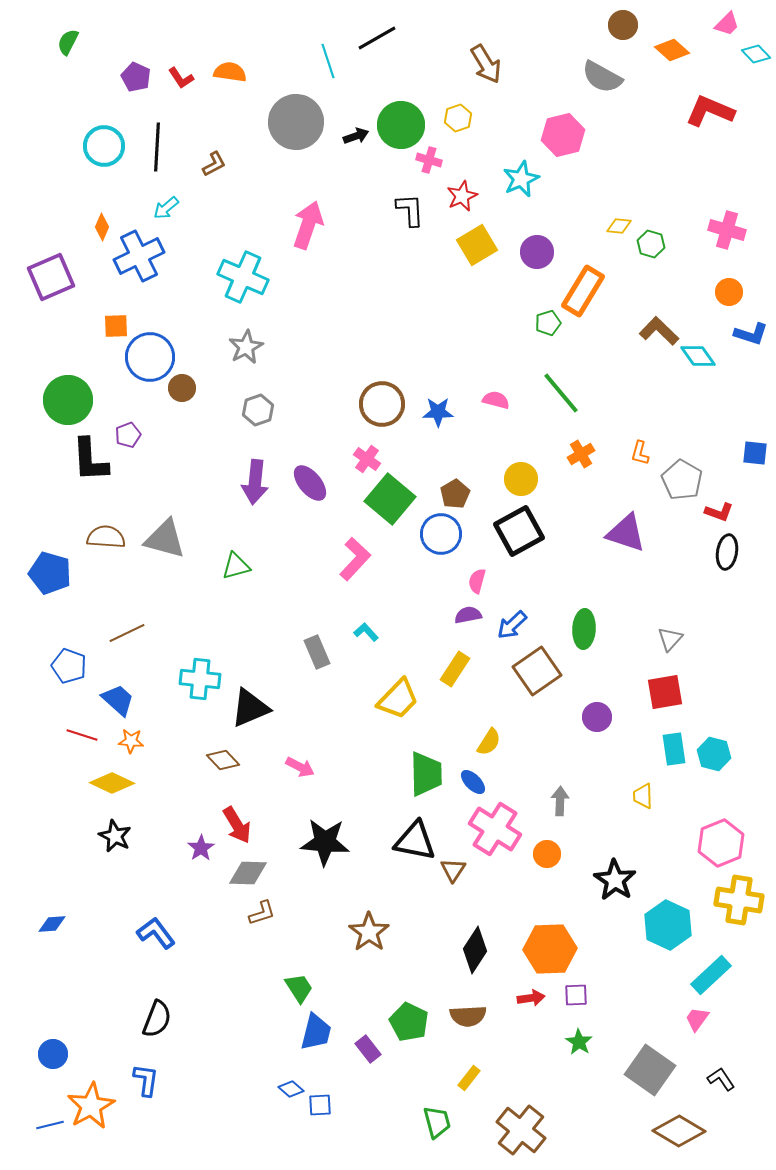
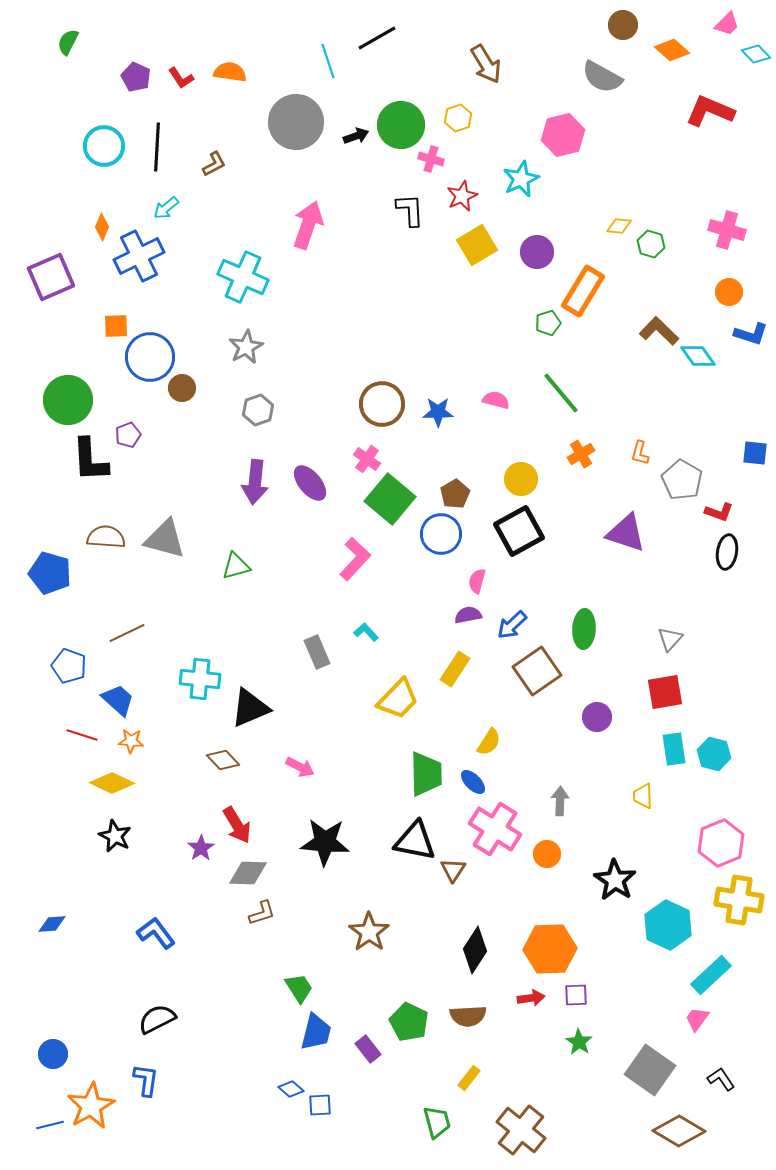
pink cross at (429, 160): moved 2 px right, 1 px up
black semicircle at (157, 1019): rotated 138 degrees counterclockwise
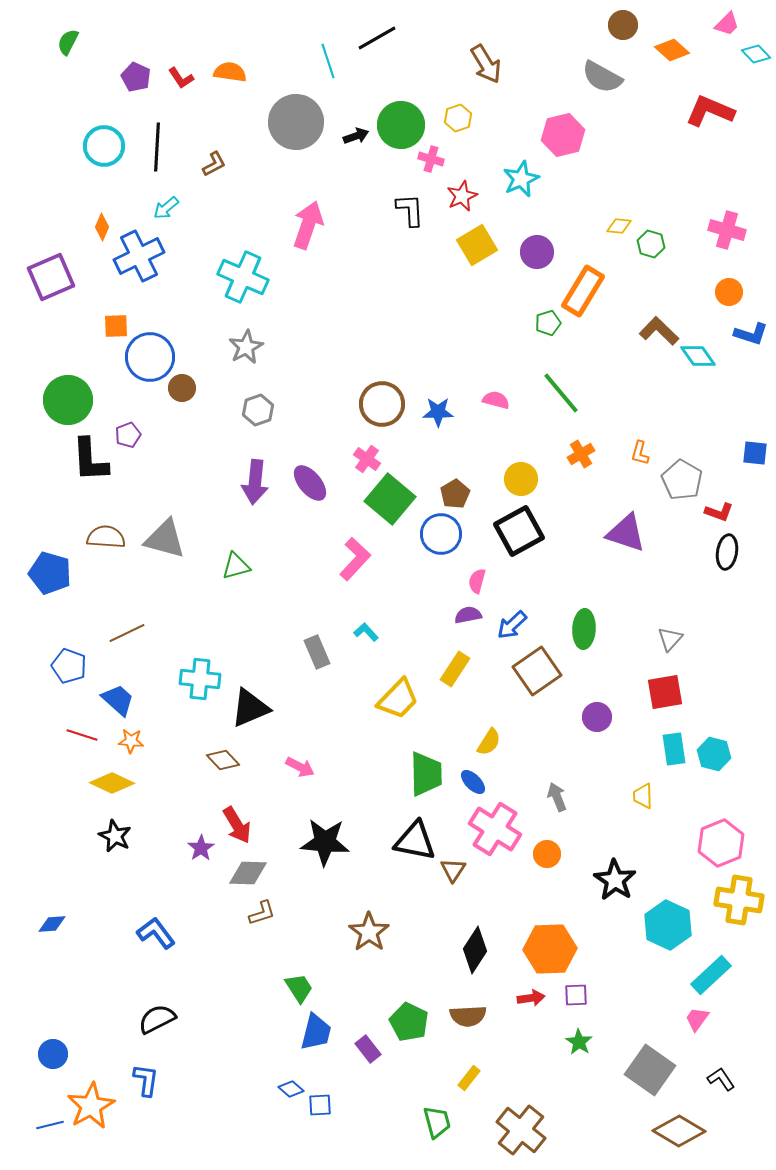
gray arrow at (560, 801): moved 3 px left, 4 px up; rotated 24 degrees counterclockwise
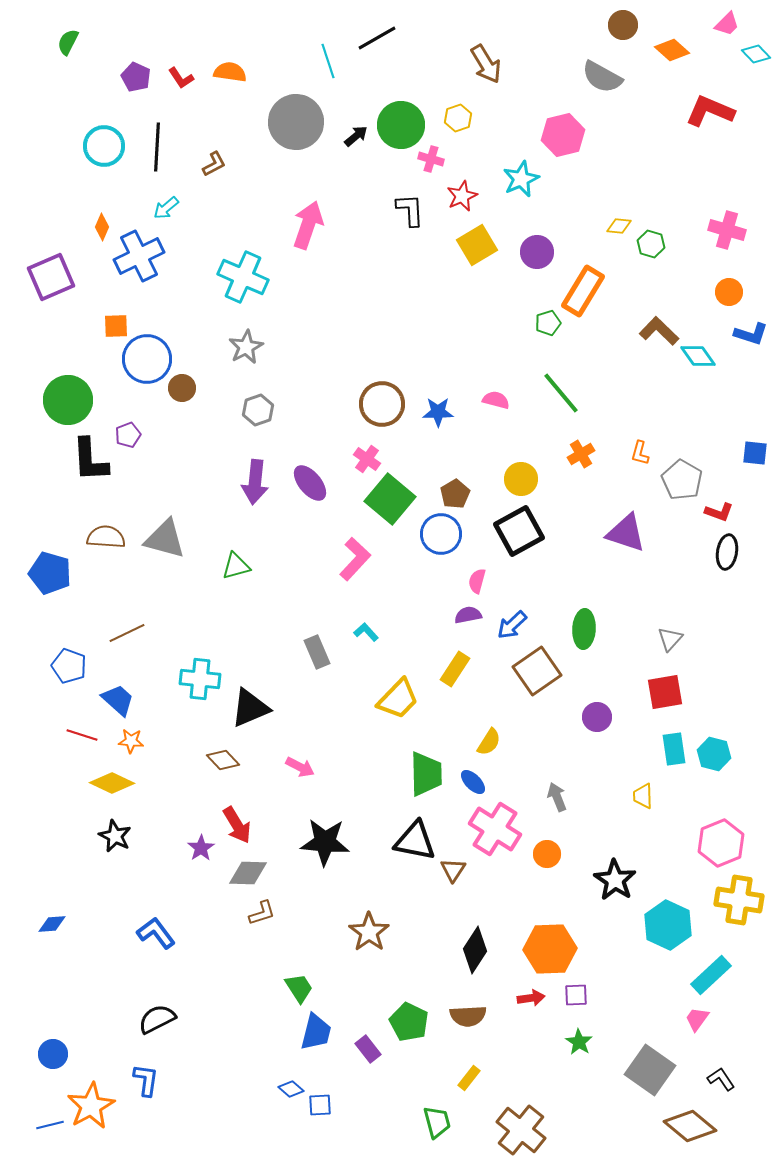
black arrow at (356, 136): rotated 20 degrees counterclockwise
blue circle at (150, 357): moved 3 px left, 2 px down
brown diamond at (679, 1131): moved 11 px right, 5 px up; rotated 9 degrees clockwise
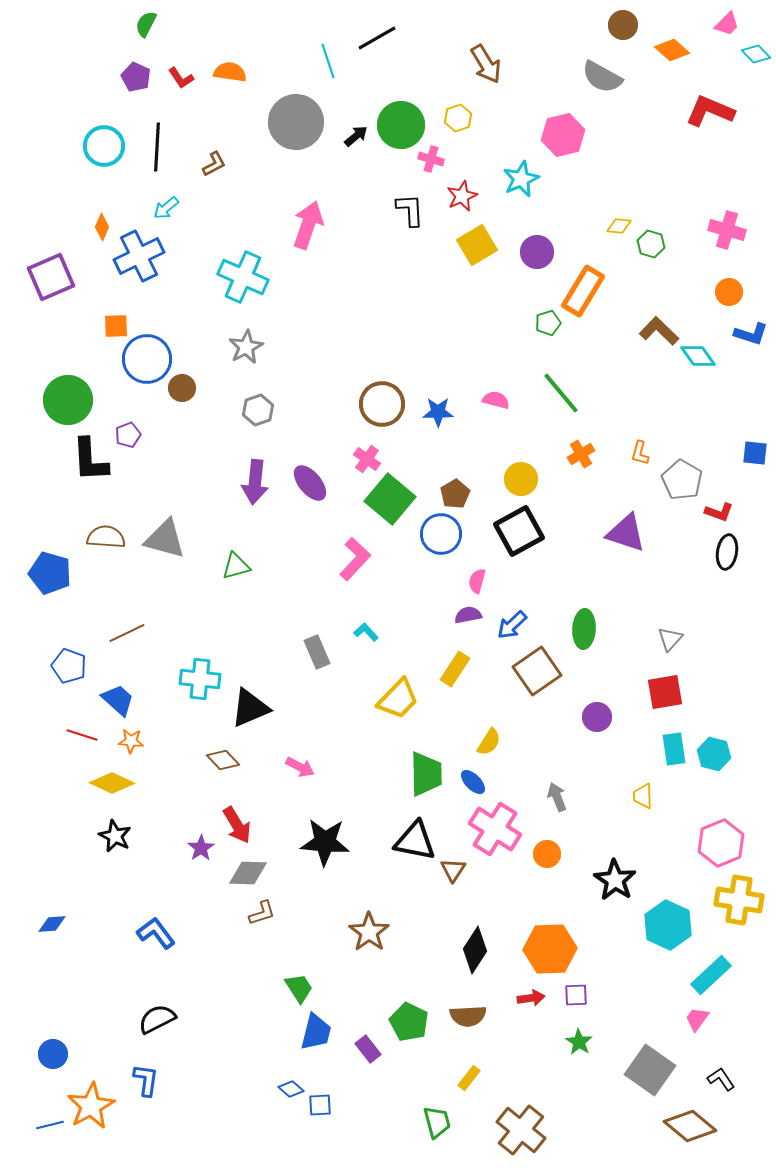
green semicircle at (68, 42): moved 78 px right, 18 px up
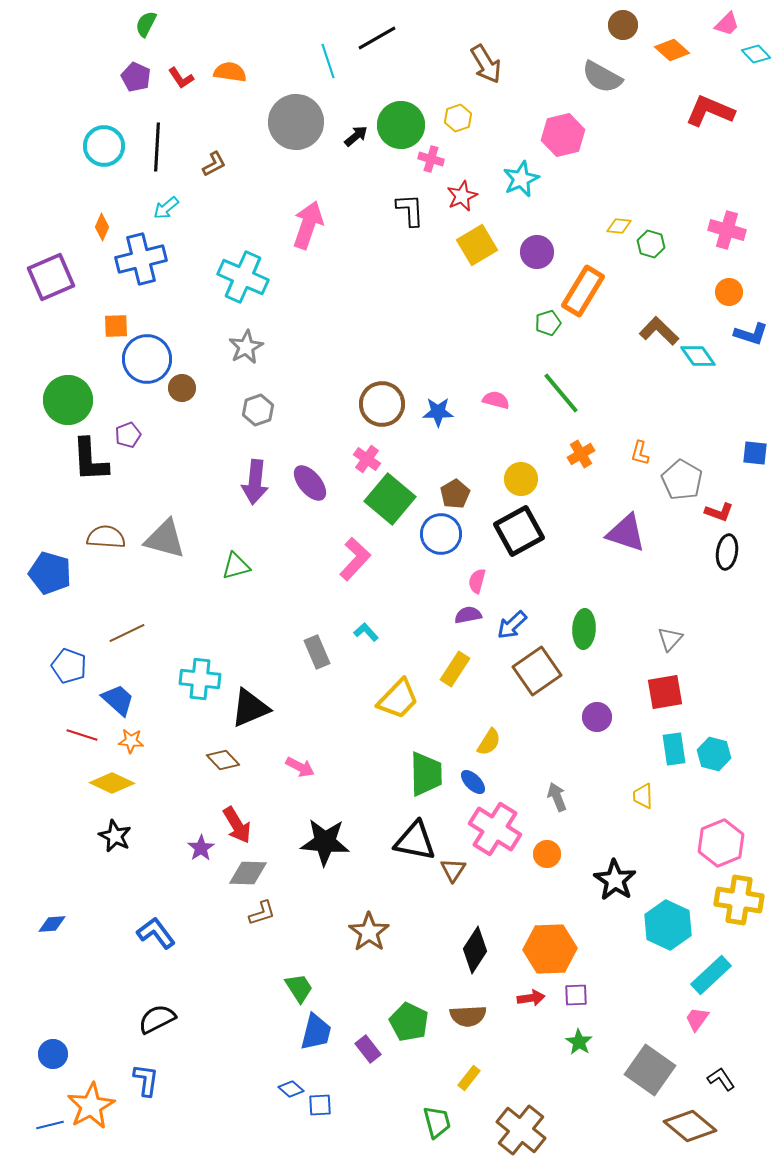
blue cross at (139, 256): moved 2 px right, 3 px down; rotated 12 degrees clockwise
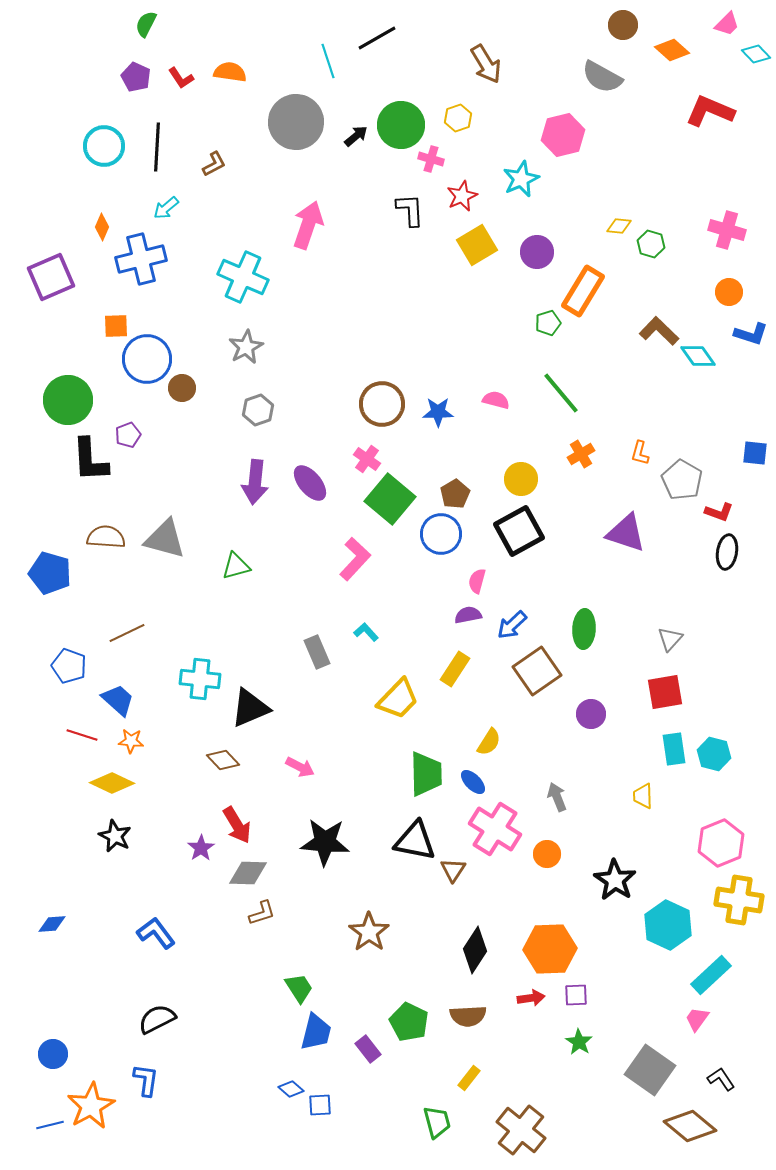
purple circle at (597, 717): moved 6 px left, 3 px up
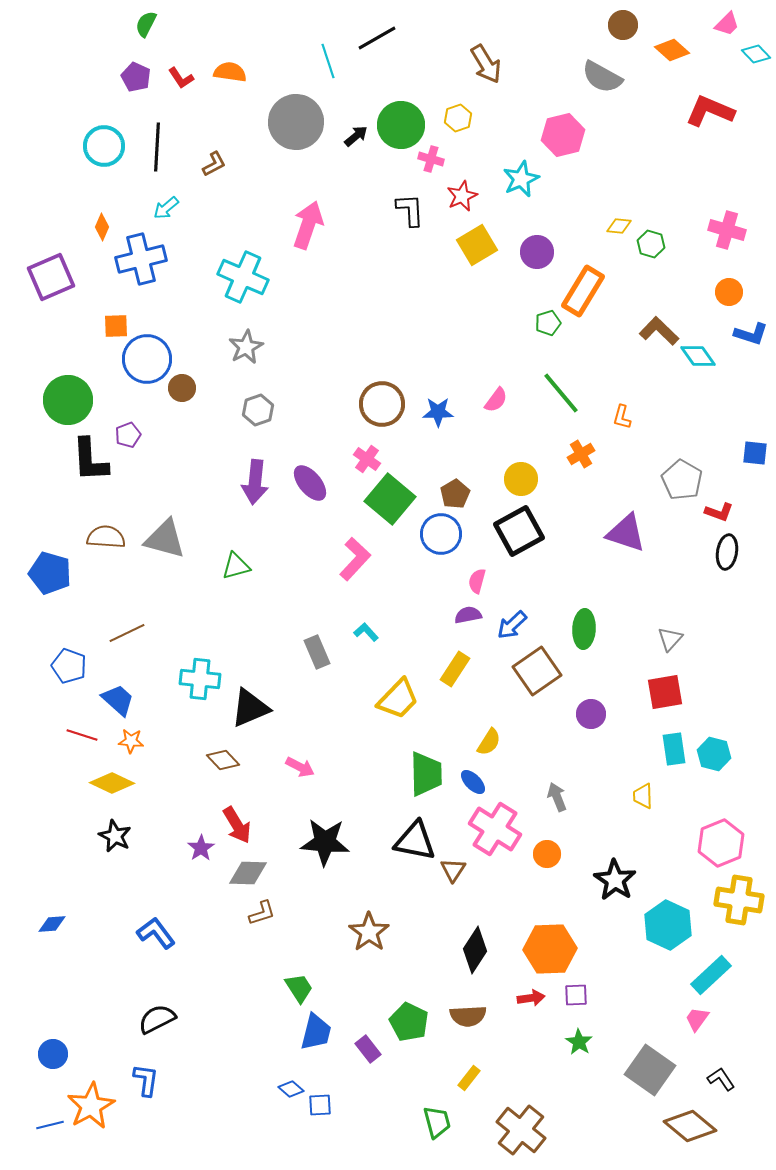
pink semicircle at (496, 400): rotated 112 degrees clockwise
orange L-shape at (640, 453): moved 18 px left, 36 px up
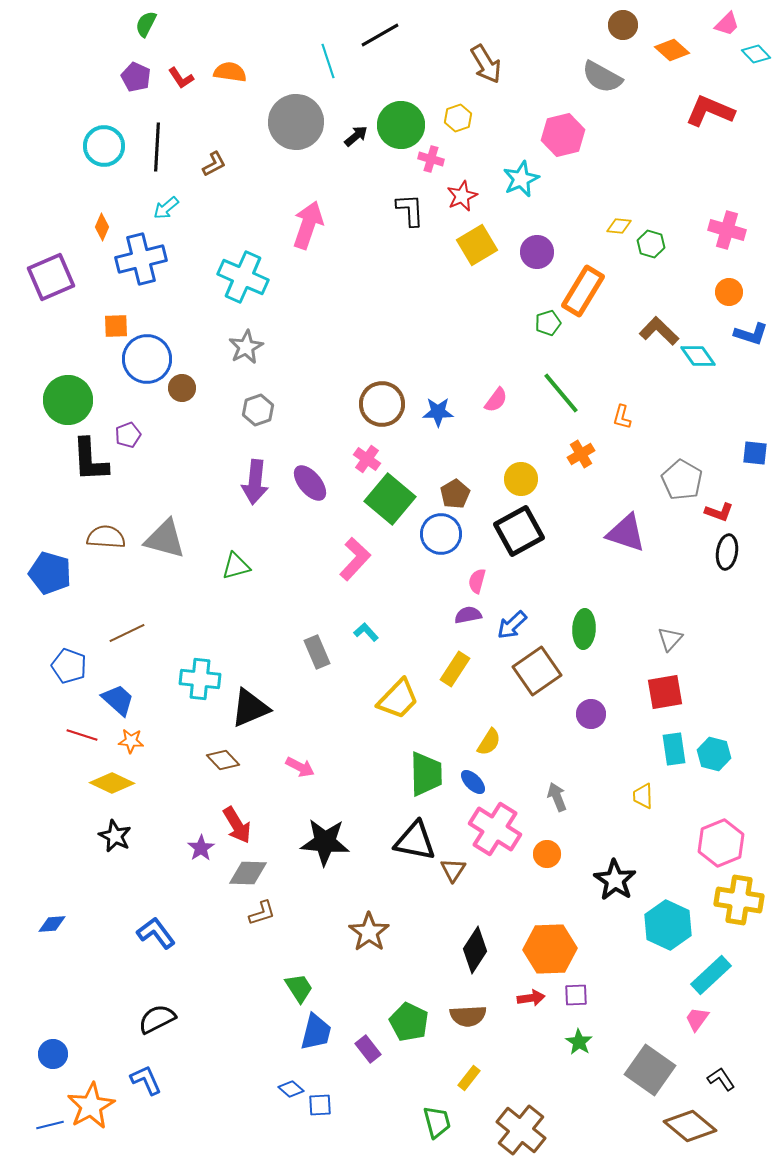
black line at (377, 38): moved 3 px right, 3 px up
blue L-shape at (146, 1080): rotated 32 degrees counterclockwise
